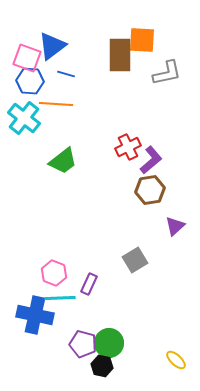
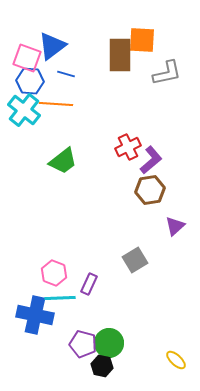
cyan cross: moved 8 px up
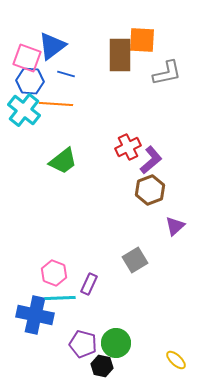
brown hexagon: rotated 12 degrees counterclockwise
green circle: moved 7 px right
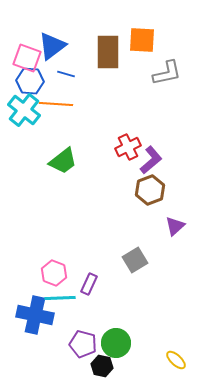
brown rectangle: moved 12 px left, 3 px up
